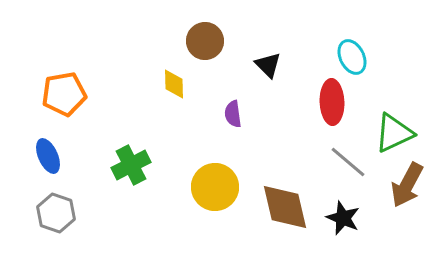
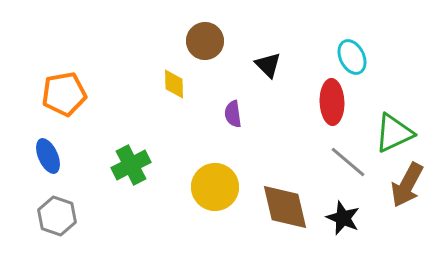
gray hexagon: moved 1 px right, 3 px down
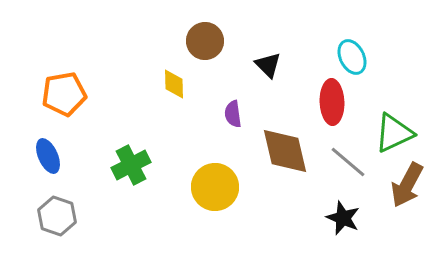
brown diamond: moved 56 px up
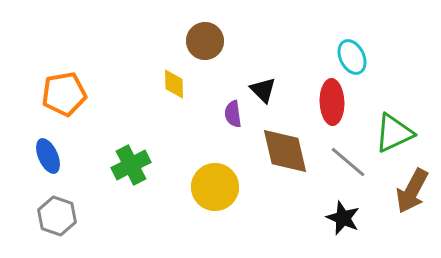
black triangle: moved 5 px left, 25 px down
brown arrow: moved 5 px right, 6 px down
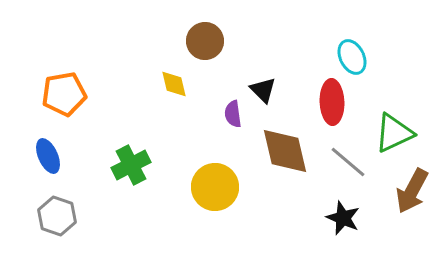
yellow diamond: rotated 12 degrees counterclockwise
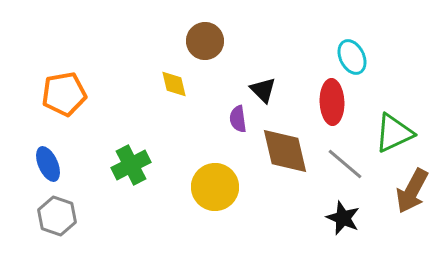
purple semicircle: moved 5 px right, 5 px down
blue ellipse: moved 8 px down
gray line: moved 3 px left, 2 px down
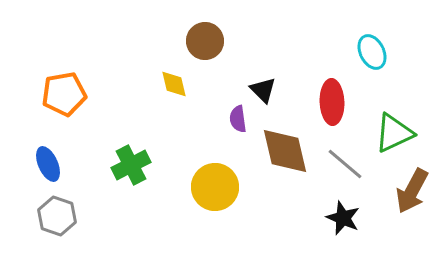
cyan ellipse: moved 20 px right, 5 px up
